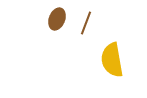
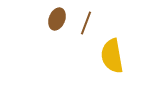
yellow semicircle: moved 4 px up
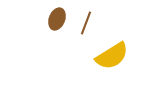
yellow semicircle: rotated 112 degrees counterclockwise
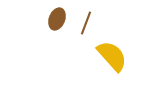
yellow semicircle: rotated 100 degrees counterclockwise
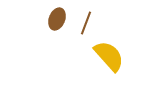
yellow semicircle: moved 3 px left
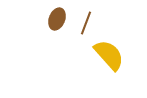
yellow semicircle: moved 1 px up
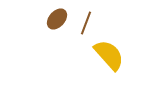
brown ellipse: rotated 20 degrees clockwise
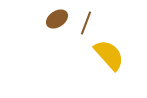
brown ellipse: rotated 15 degrees clockwise
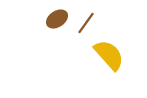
brown line: rotated 15 degrees clockwise
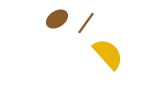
yellow semicircle: moved 1 px left, 1 px up
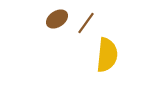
yellow semicircle: moved 1 px left, 1 px down; rotated 48 degrees clockwise
